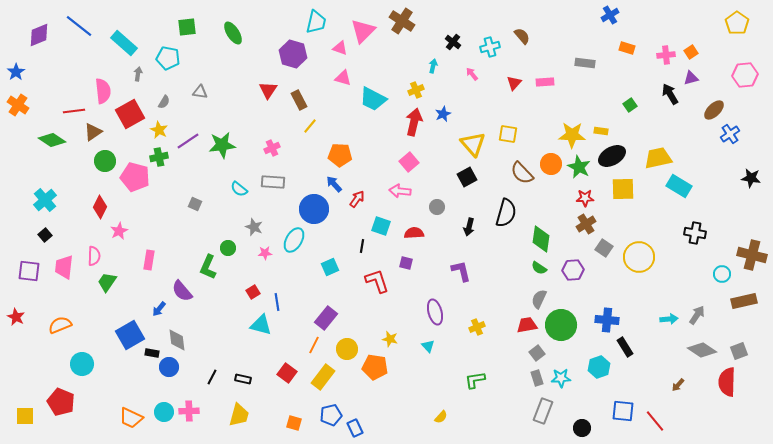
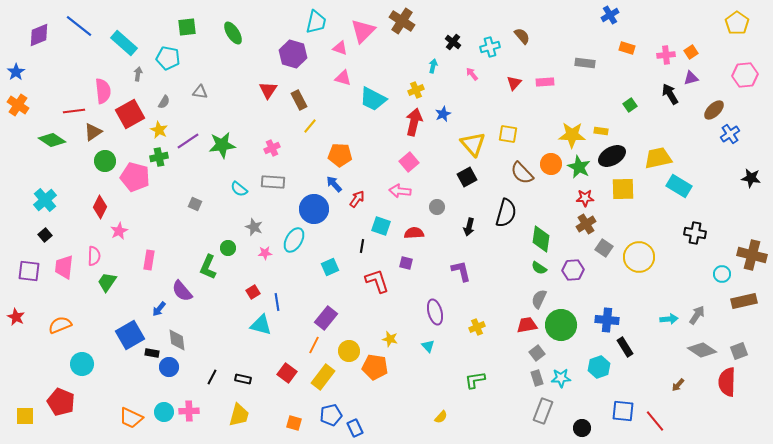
yellow circle at (347, 349): moved 2 px right, 2 px down
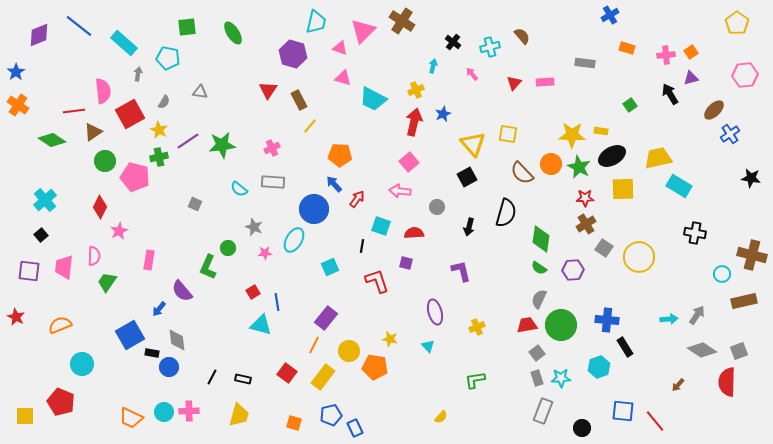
black square at (45, 235): moved 4 px left
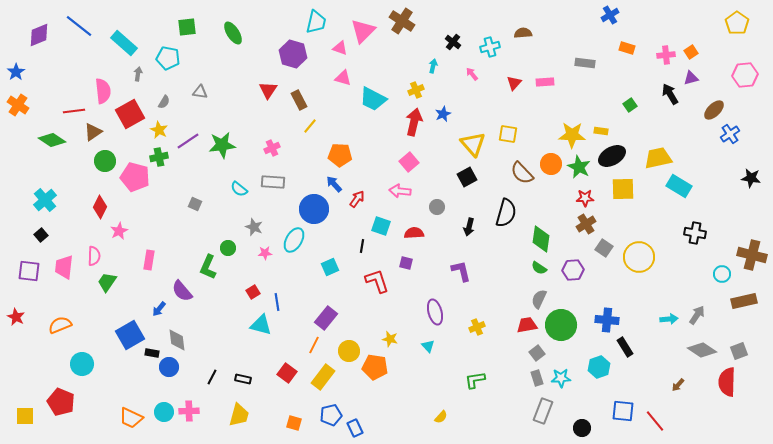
brown semicircle at (522, 36): moved 1 px right, 3 px up; rotated 54 degrees counterclockwise
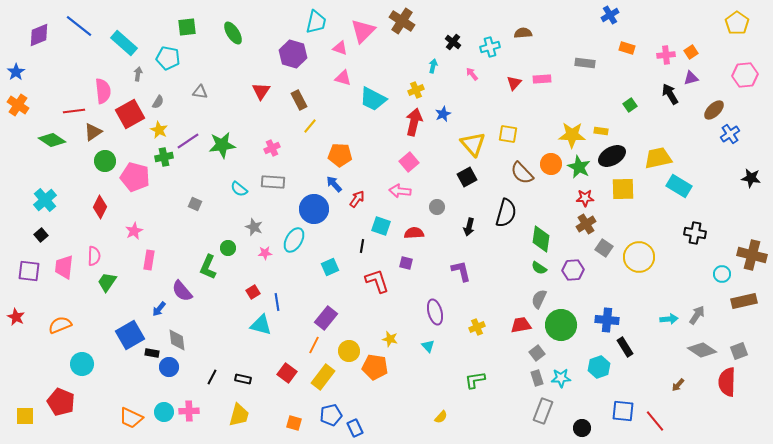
pink rectangle at (545, 82): moved 3 px left, 3 px up
red triangle at (268, 90): moved 7 px left, 1 px down
gray semicircle at (164, 102): moved 6 px left
green cross at (159, 157): moved 5 px right
pink star at (119, 231): moved 15 px right
red trapezoid at (527, 325): moved 6 px left
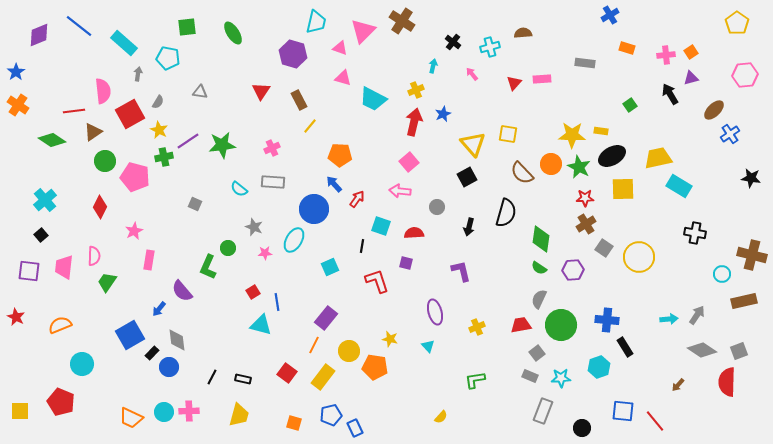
black rectangle at (152, 353): rotated 56 degrees counterclockwise
gray rectangle at (537, 378): moved 7 px left, 2 px up; rotated 49 degrees counterclockwise
yellow square at (25, 416): moved 5 px left, 5 px up
